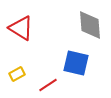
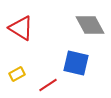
gray diamond: rotated 24 degrees counterclockwise
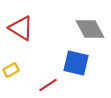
gray diamond: moved 4 px down
yellow rectangle: moved 6 px left, 4 px up
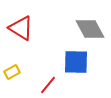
blue square: moved 1 px up; rotated 12 degrees counterclockwise
yellow rectangle: moved 1 px right, 2 px down
red line: rotated 18 degrees counterclockwise
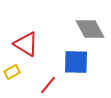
red triangle: moved 5 px right, 16 px down
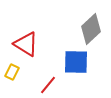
gray diamond: moved 1 px right; rotated 76 degrees clockwise
yellow rectangle: rotated 35 degrees counterclockwise
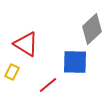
gray diamond: moved 1 px right
blue square: moved 1 px left
red line: rotated 12 degrees clockwise
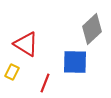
red line: moved 3 px left, 2 px up; rotated 30 degrees counterclockwise
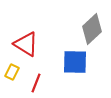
red line: moved 9 px left
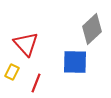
red triangle: rotated 16 degrees clockwise
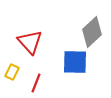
gray diamond: moved 3 px down
red triangle: moved 4 px right, 2 px up
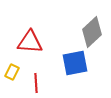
red triangle: rotated 44 degrees counterclockwise
blue square: moved 1 px down; rotated 12 degrees counterclockwise
red line: rotated 24 degrees counterclockwise
